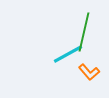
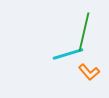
cyan line: rotated 12 degrees clockwise
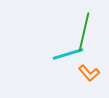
orange L-shape: moved 1 px down
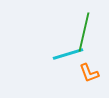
orange L-shape: rotated 20 degrees clockwise
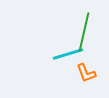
orange L-shape: moved 3 px left
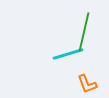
orange L-shape: moved 1 px right, 11 px down
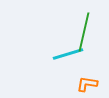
orange L-shape: rotated 120 degrees clockwise
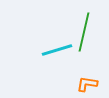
cyan line: moved 11 px left, 4 px up
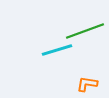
green line: moved 1 px right, 1 px up; rotated 57 degrees clockwise
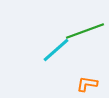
cyan line: moved 1 px left; rotated 24 degrees counterclockwise
